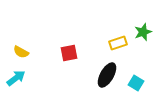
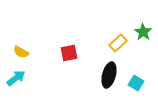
green star: rotated 18 degrees counterclockwise
yellow rectangle: rotated 24 degrees counterclockwise
black ellipse: moved 2 px right; rotated 15 degrees counterclockwise
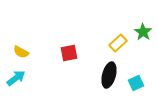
cyan square: rotated 35 degrees clockwise
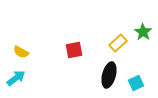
red square: moved 5 px right, 3 px up
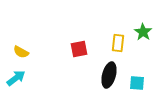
yellow rectangle: rotated 42 degrees counterclockwise
red square: moved 5 px right, 1 px up
cyan square: moved 1 px right; rotated 28 degrees clockwise
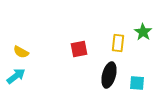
cyan arrow: moved 2 px up
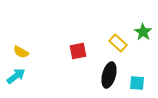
yellow rectangle: rotated 54 degrees counterclockwise
red square: moved 1 px left, 2 px down
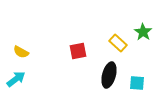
cyan arrow: moved 3 px down
